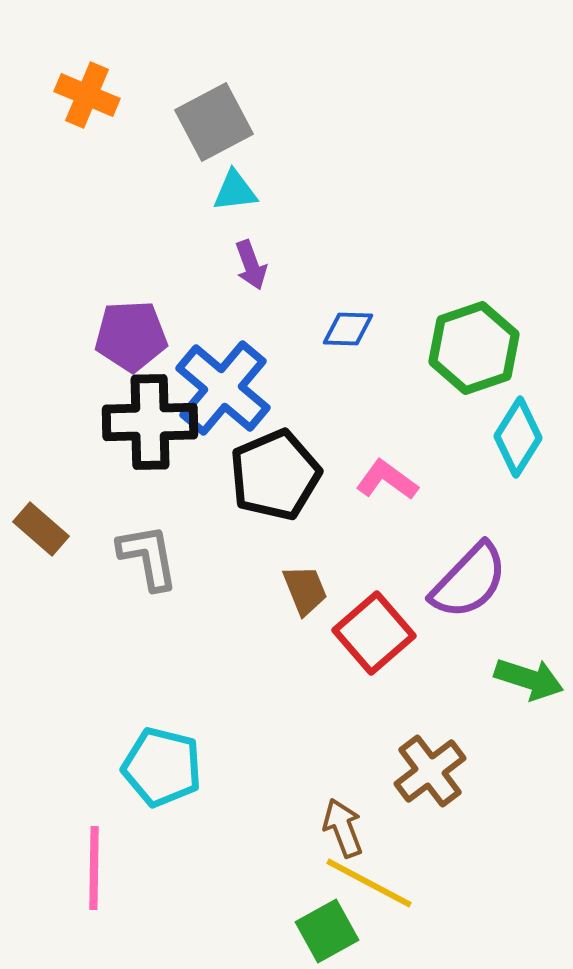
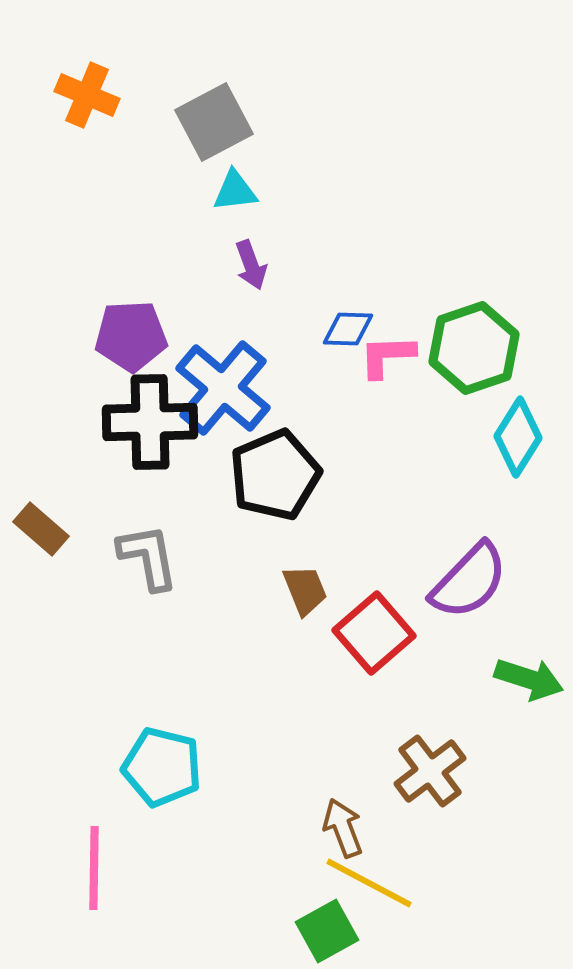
pink L-shape: moved 124 px up; rotated 38 degrees counterclockwise
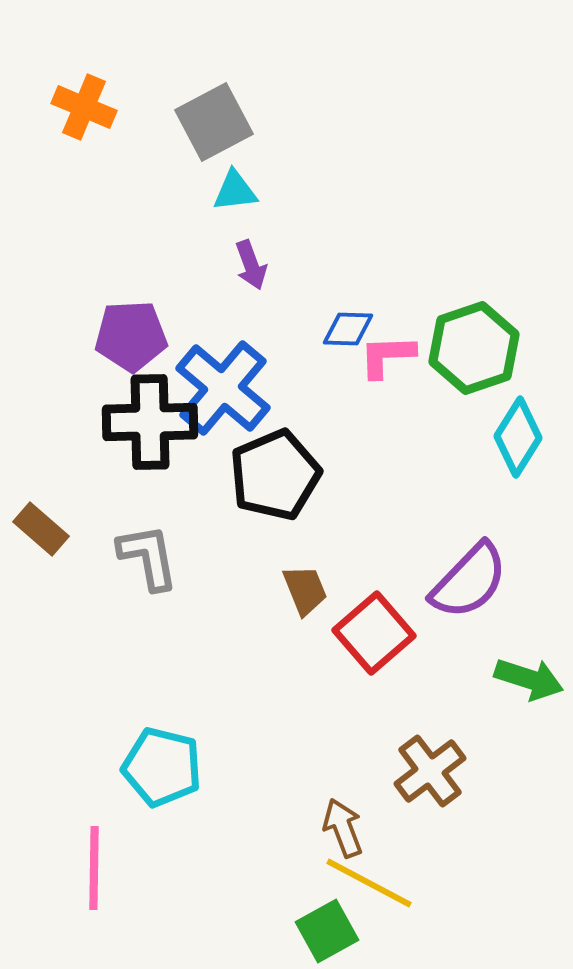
orange cross: moved 3 px left, 12 px down
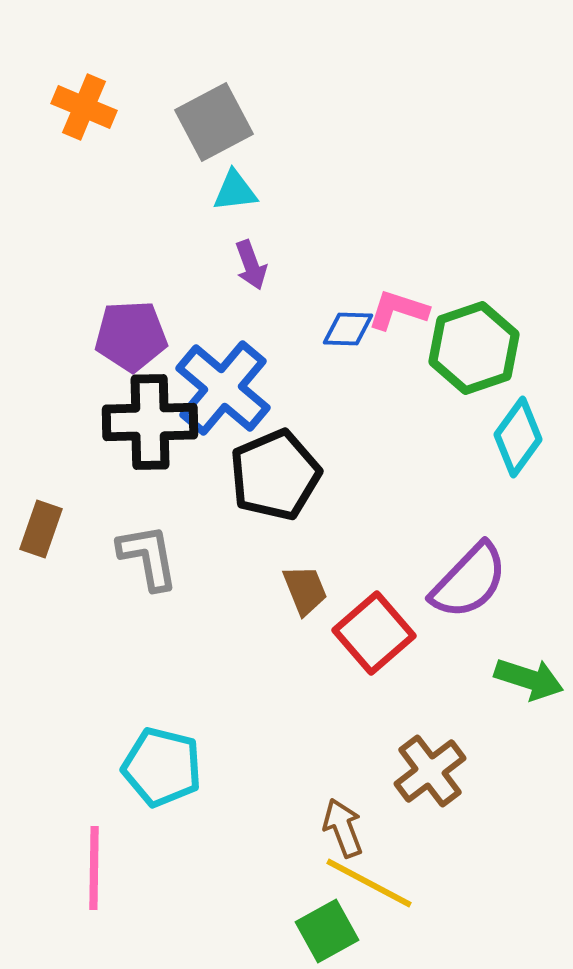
pink L-shape: moved 11 px right, 46 px up; rotated 20 degrees clockwise
cyan diamond: rotated 4 degrees clockwise
brown rectangle: rotated 68 degrees clockwise
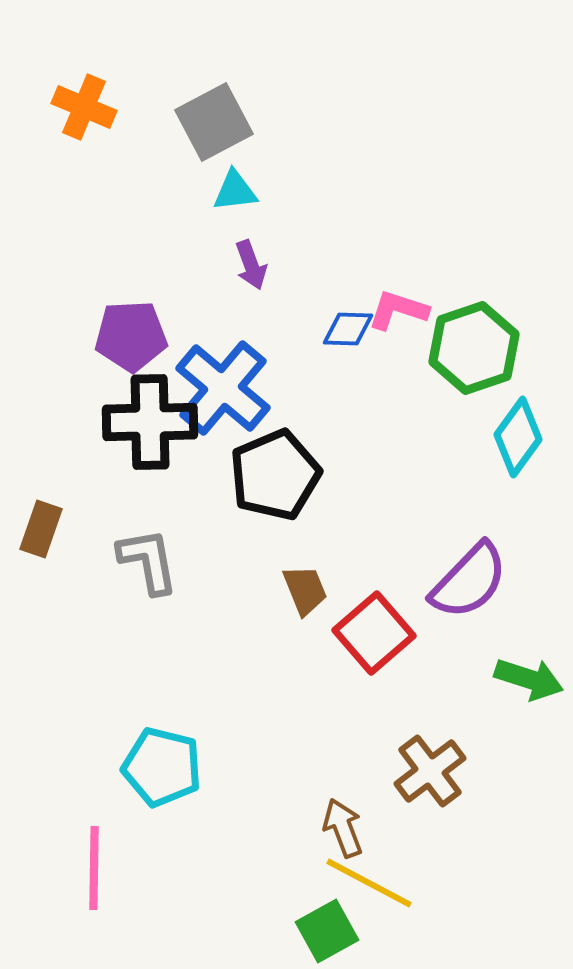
gray L-shape: moved 4 px down
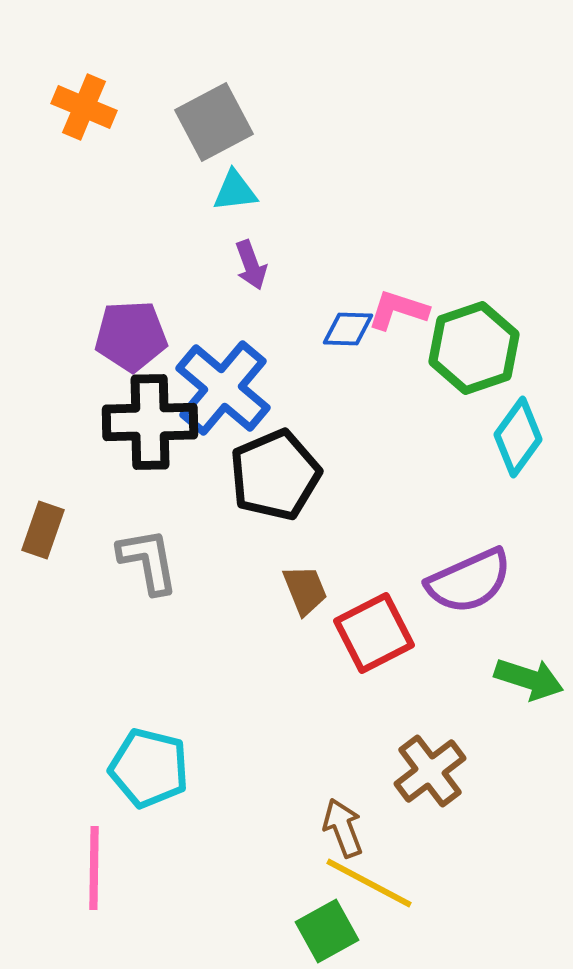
brown rectangle: moved 2 px right, 1 px down
purple semicircle: rotated 22 degrees clockwise
red square: rotated 14 degrees clockwise
cyan pentagon: moved 13 px left, 1 px down
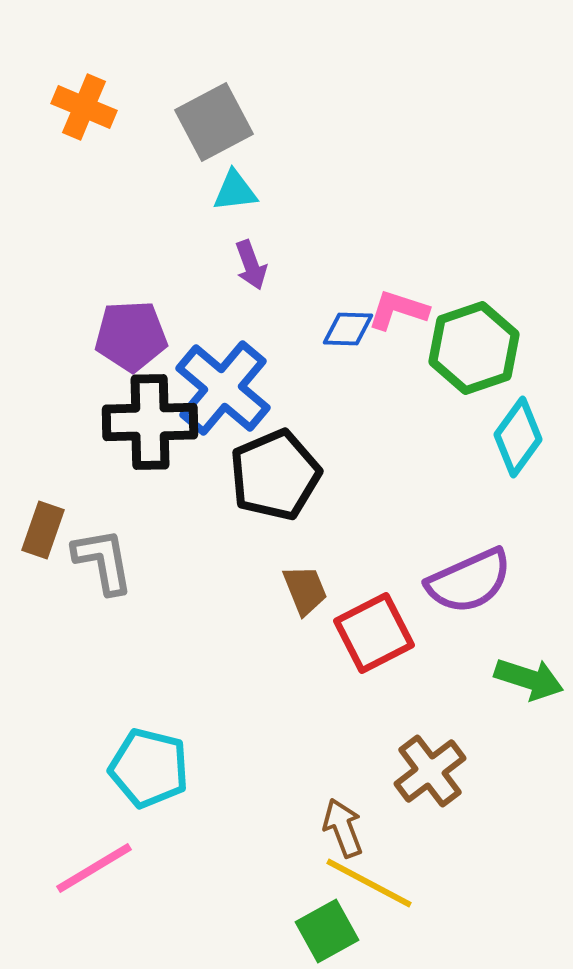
gray L-shape: moved 45 px left
pink line: rotated 58 degrees clockwise
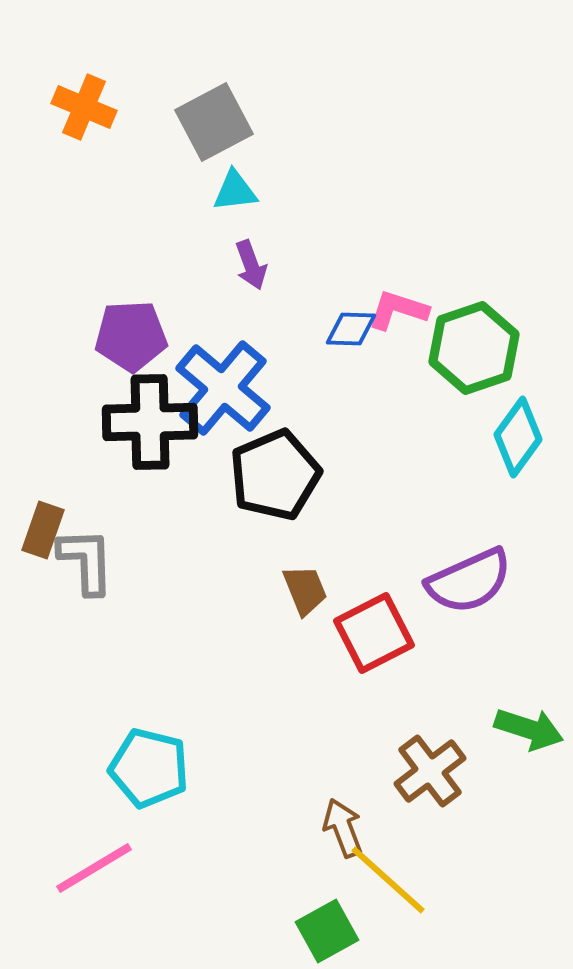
blue diamond: moved 3 px right
gray L-shape: moved 17 px left; rotated 8 degrees clockwise
green arrow: moved 50 px down
yellow line: moved 19 px right, 3 px up; rotated 14 degrees clockwise
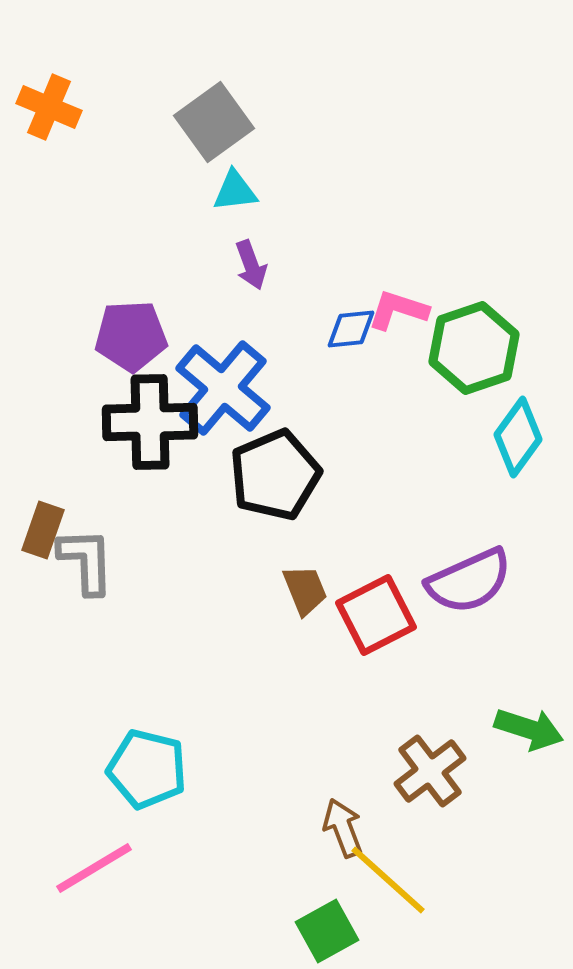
orange cross: moved 35 px left
gray square: rotated 8 degrees counterclockwise
blue diamond: rotated 8 degrees counterclockwise
red square: moved 2 px right, 18 px up
cyan pentagon: moved 2 px left, 1 px down
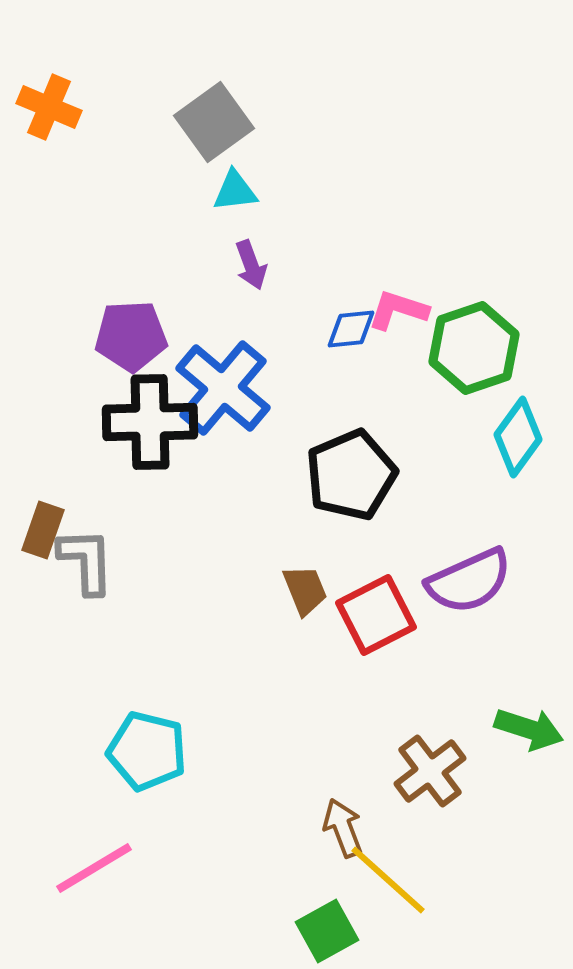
black pentagon: moved 76 px right
cyan pentagon: moved 18 px up
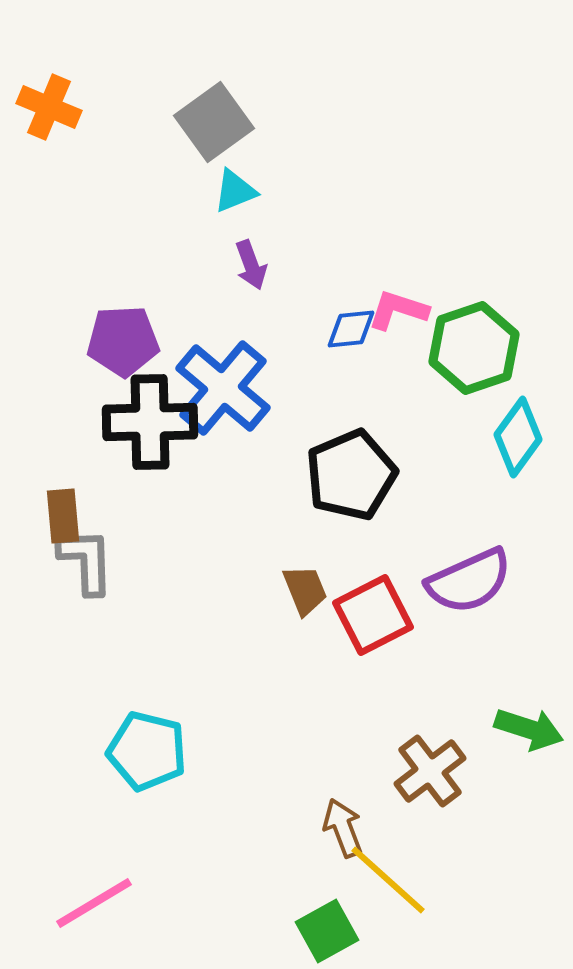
cyan triangle: rotated 15 degrees counterclockwise
purple pentagon: moved 8 px left, 5 px down
brown rectangle: moved 20 px right, 14 px up; rotated 24 degrees counterclockwise
red square: moved 3 px left
pink line: moved 35 px down
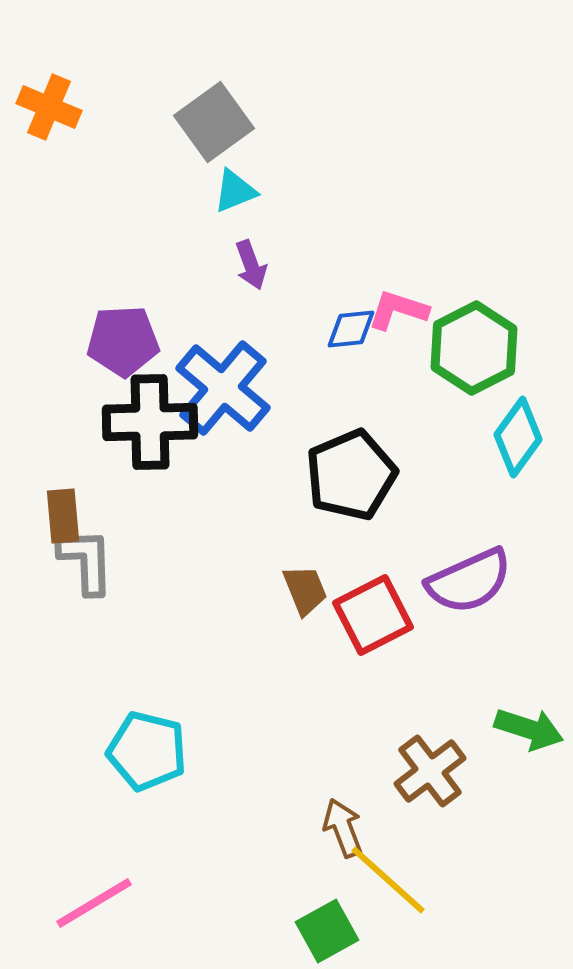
green hexagon: rotated 8 degrees counterclockwise
